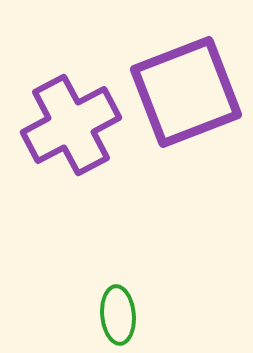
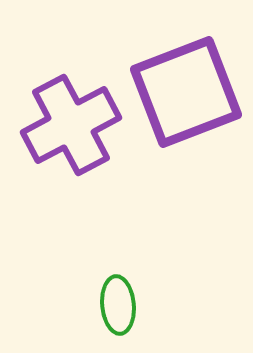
green ellipse: moved 10 px up
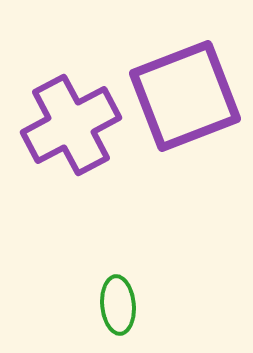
purple square: moved 1 px left, 4 px down
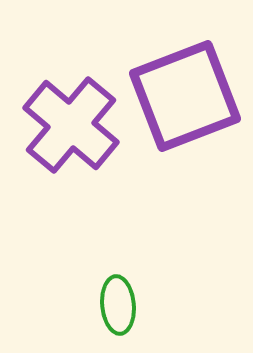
purple cross: rotated 22 degrees counterclockwise
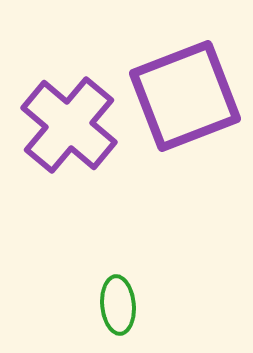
purple cross: moved 2 px left
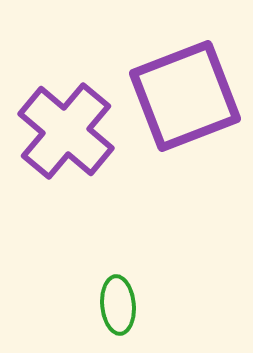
purple cross: moved 3 px left, 6 px down
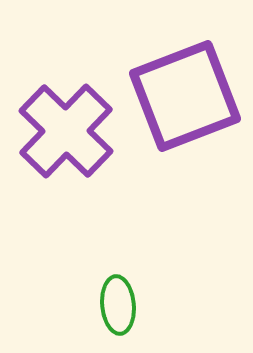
purple cross: rotated 4 degrees clockwise
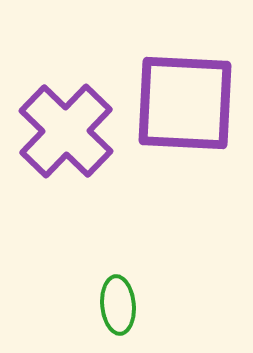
purple square: moved 7 px down; rotated 24 degrees clockwise
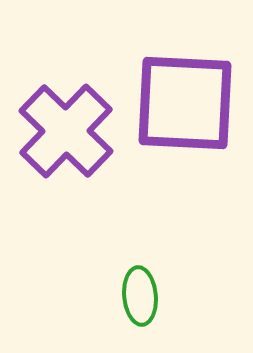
green ellipse: moved 22 px right, 9 px up
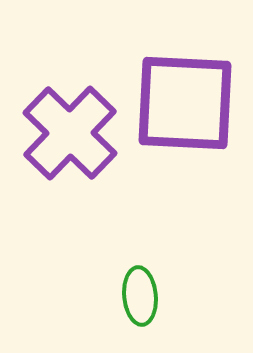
purple cross: moved 4 px right, 2 px down
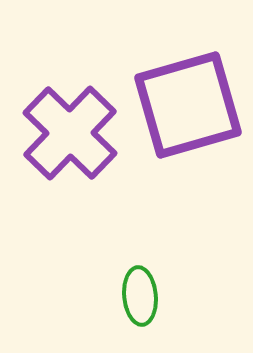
purple square: moved 3 px right, 2 px down; rotated 19 degrees counterclockwise
